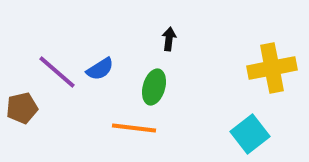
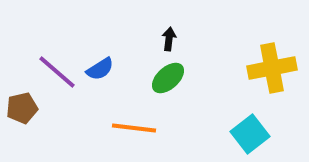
green ellipse: moved 14 px right, 9 px up; rotated 32 degrees clockwise
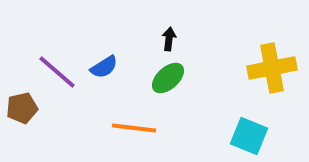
blue semicircle: moved 4 px right, 2 px up
cyan square: moved 1 px left, 2 px down; rotated 30 degrees counterclockwise
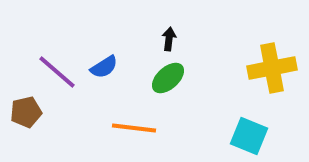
brown pentagon: moved 4 px right, 4 px down
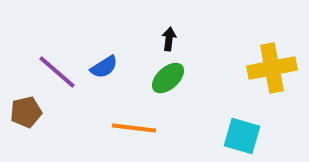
cyan square: moved 7 px left; rotated 6 degrees counterclockwise
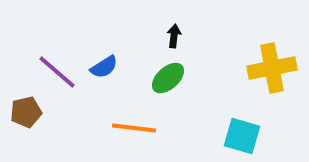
black arrow: moved 5 px right, 3 px up
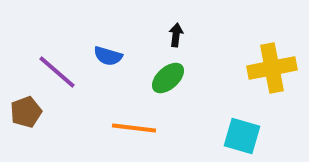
black arrow: moved 2 px right, 1 px up
blue semicircle: moved 4 px right, 11 px up; rotated 48 degrees clockwise
brown pentagon: rotated 8 degrees counterclockwise
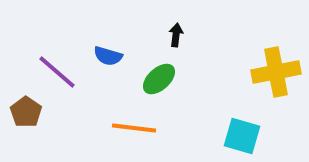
yellow cross: moved 4 px right, 4 px down
green ellipse: moved 9 px left, 1 px down
brown pentagon: rotated 16 degrees counterclockwise
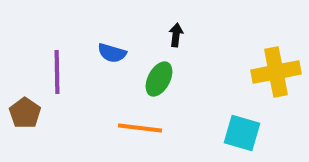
blue semicircle: moved 4 px right, 3 px up
purple line: rotated 48 degrees clockwise
green ellipse: rotated 20 degrees counterclockwise
brown pentagon: moved 1 px left, 1 px down
orange line: moved 6 px right
cyan square: moved 3 px up
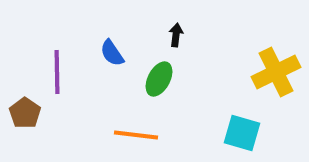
blue semicircle: rotated 40 degrees clockwise
yellow cross: rotated 15 degrees counterclockwise
orange line: moved 4 px left, 7 px down
